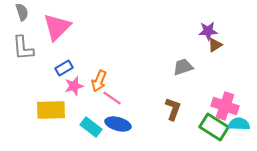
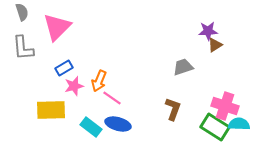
green rectangle: moved 1 px right
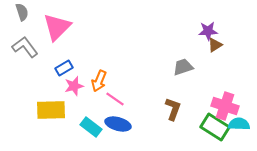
gray L-shape: moved 2 px right, 1 px up; rotated 148 degrees clockwise
pink line: moved 3 px right, 1 px down
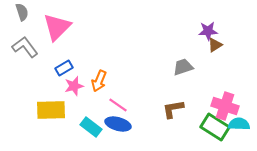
pink line: moved 3 px right, 6 px down
brown L-shape: rotated 120 degrees counterclockwise
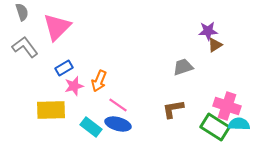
pink cross: moved 2 px right
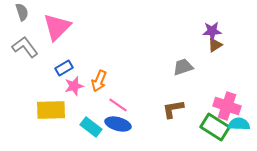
purple star: moved 4 px right
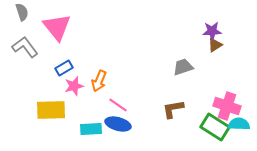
pink triangle: rotated 24 degrees counterclockwise
cyan rectangle: moved 2 px down; rotated 40 degrees counterclockwise
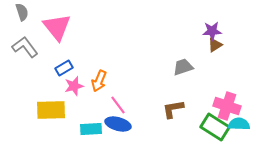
pink line: rotated 18 degrees clockwise
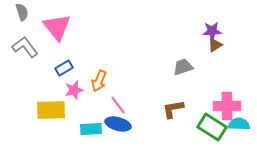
pink star: moved 4 px down
pink cross: rotated 20 degrees counterclockwise
green rectangle: moved 3 px left
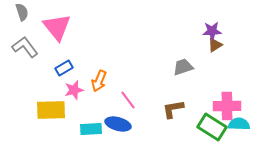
pink line: moved 10 px right, 5 px up
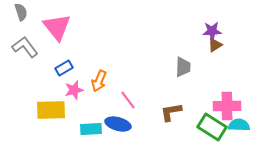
gray semicircle: moved 1 px left
gray trapezoid: rotated 110 degrees clockwise
brown L-shape: moved 2 px left, 3 px down
cyan semicircle: moved 1 px down
